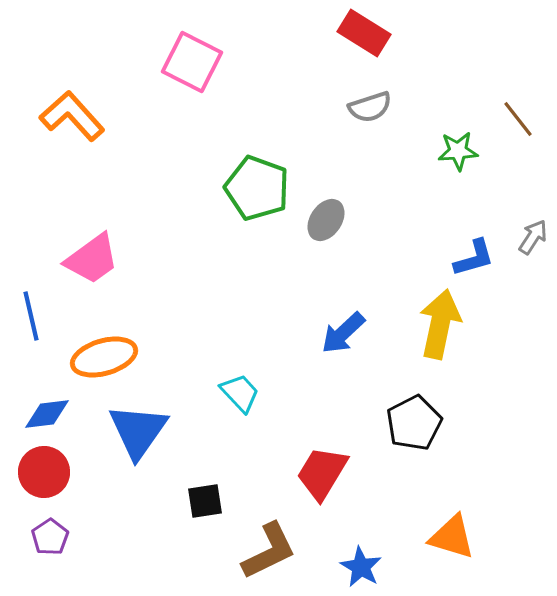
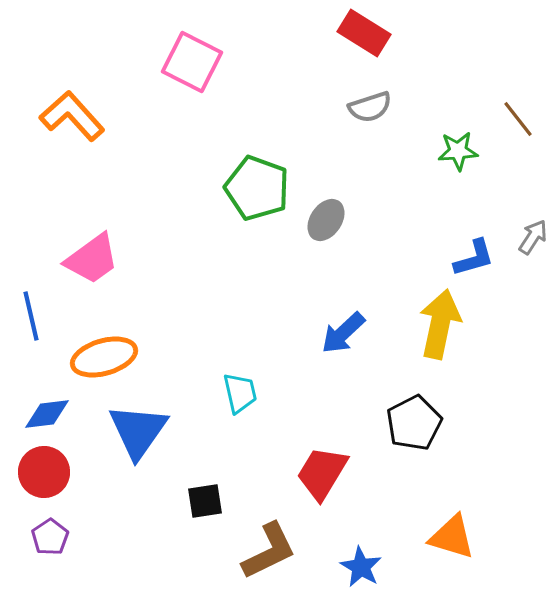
cyan trapezoid: rotated 30 degrees clockwise
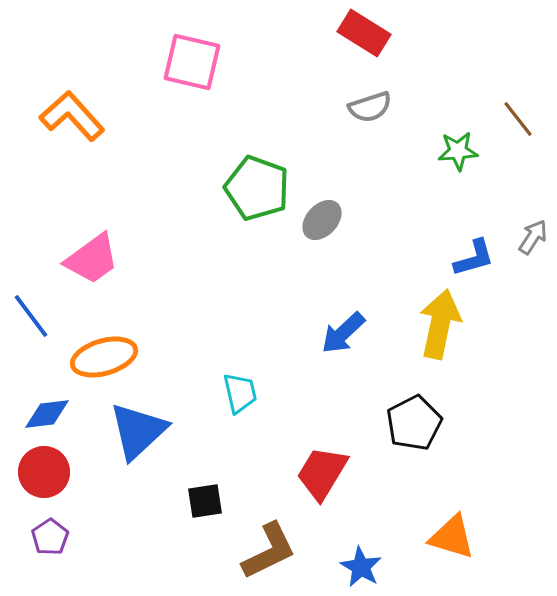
pink square: rotated 14 degrees counterclockwise
gray ellipse: moved 4 px left; rotated 9 degrees clockwise
blue line: rotated 24 degrees counterclockwise
blue triangle: rotated 12 degrees clockwise
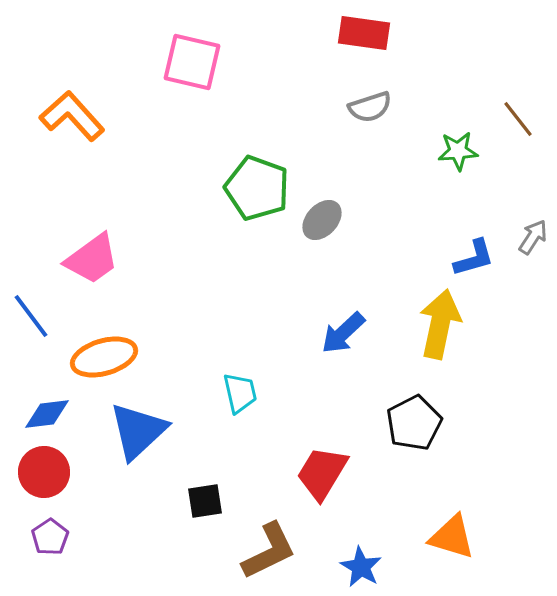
red rectangle: rotated 24 degrees counterclockwise
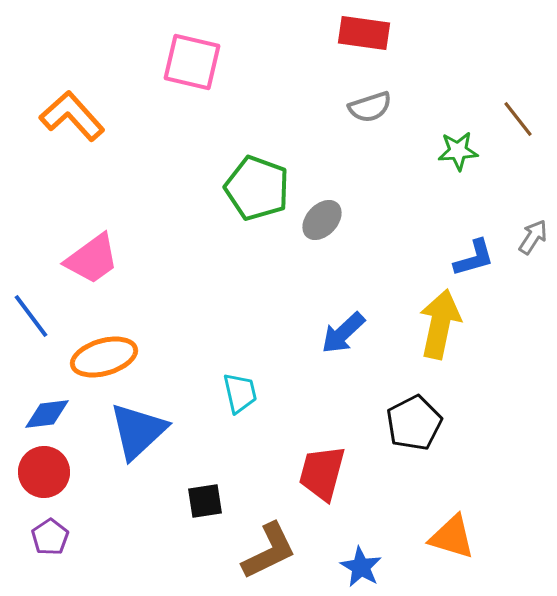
red trapezoid: rotated 16 degrees counterclockwise
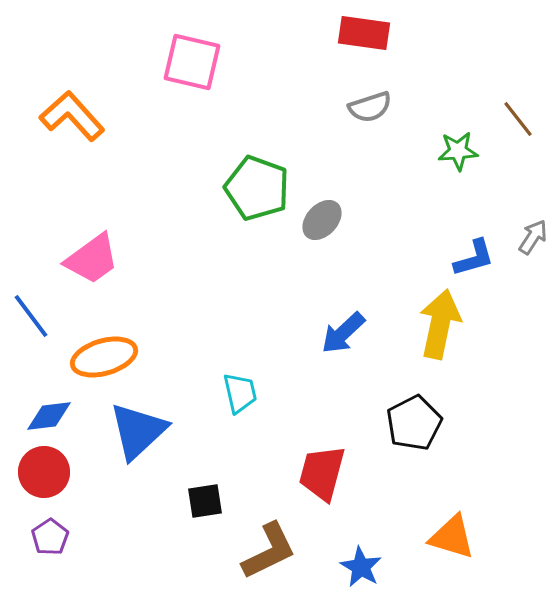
blue diamond: moved 2 px right, 2 px down
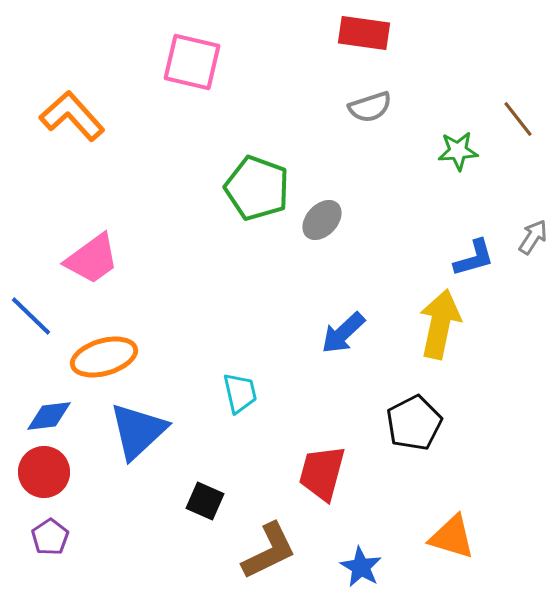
blue line: rotated 9 degrees counterclockwise
black square: rotated 33 degrees clockwise
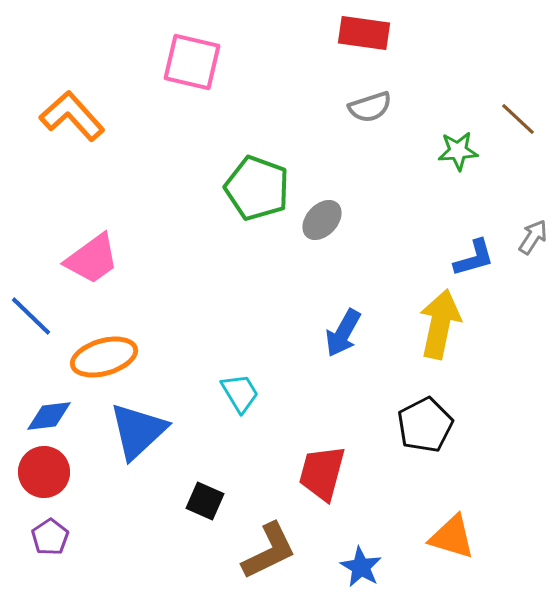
brown line: rotated 9 degrees counterclockwise
blue arrow: rotated 18 degrees counterclockwise
cyan trapezoid: rotated 18 degrees counterclockwise
black pentagon: moved 11 px right, 2 px down
